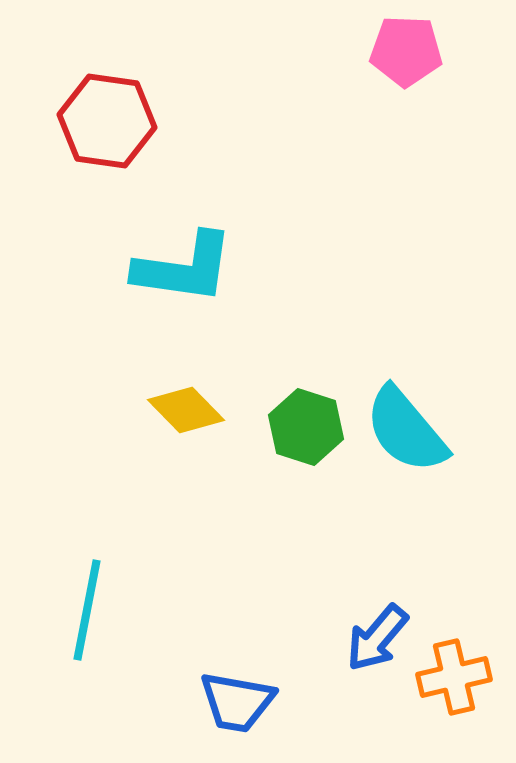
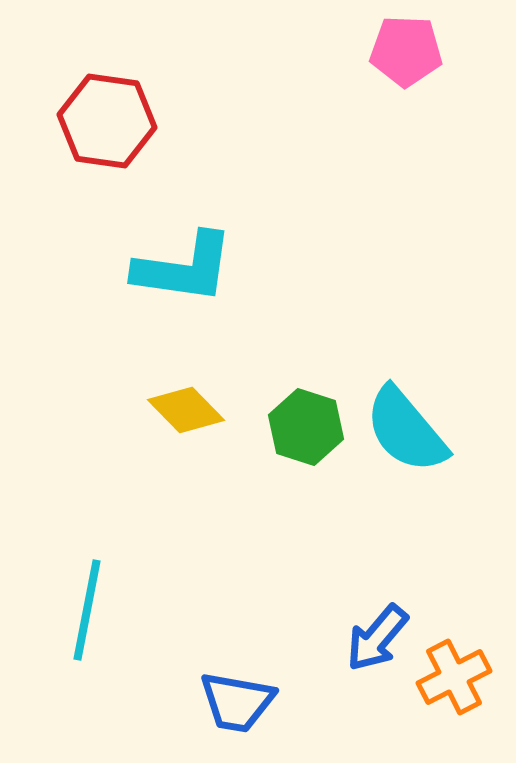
orange cross: rotated 14 degrees counterclockwise
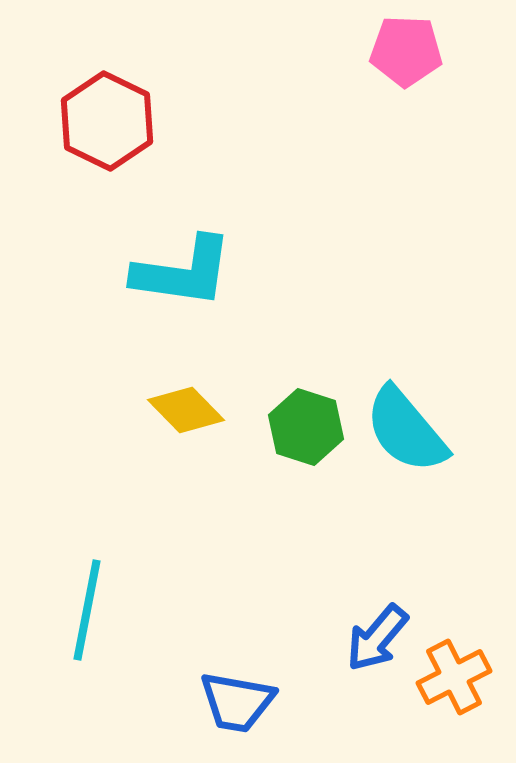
red hexagon: rotated 18 degrees clockwise
cyan L-shape: moved 1 px left, 4 px down
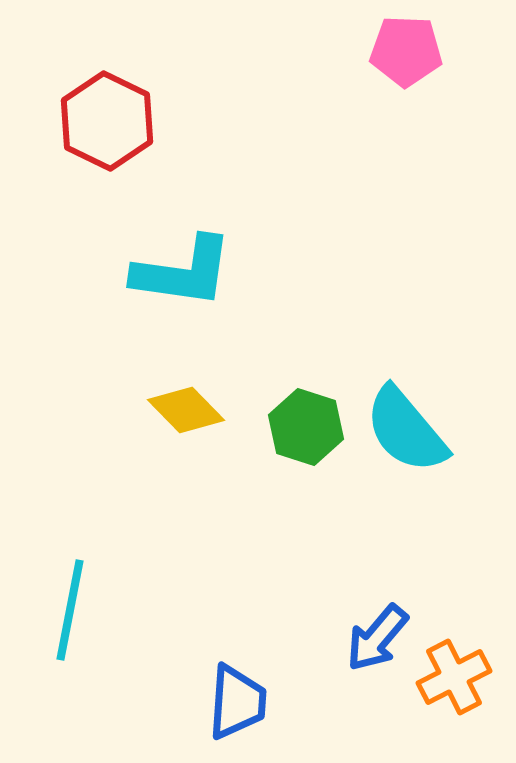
cyan line: moved 17 px left
blue trapezoid: rotated 96 degrees counterclockwise
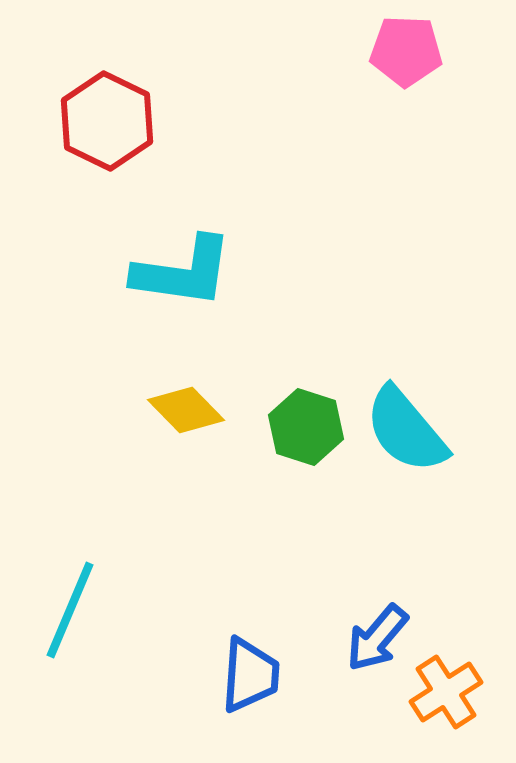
cyan line: rotated 12 degrees clockwise
orange cross: moved 8 px left, 15 px down; rotated 6 degrees counterclockwise
blue trapezoid: moved 13 px right, 27 px up
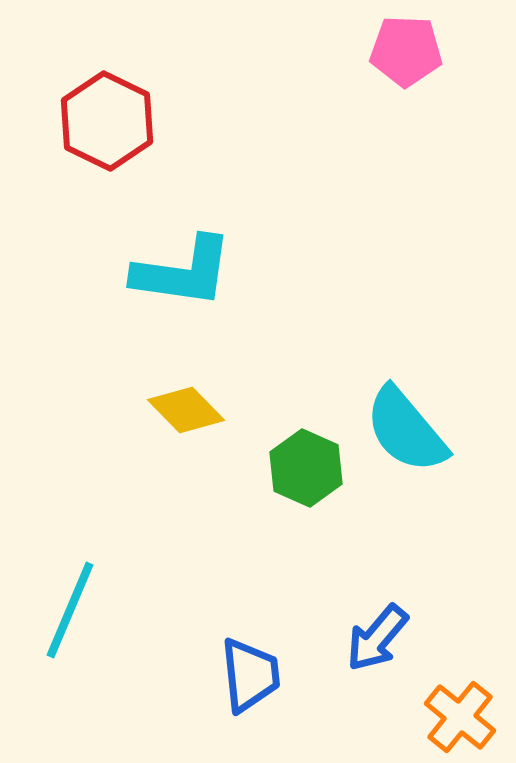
green hexagon: moved 41 px down; rotated 6 degrees clockwise
blue trapezoid: rotated 10 degrees counterclockwise
orange cross: moved 14 px right, 25 px down; rotated 18 degrees counterclockwise
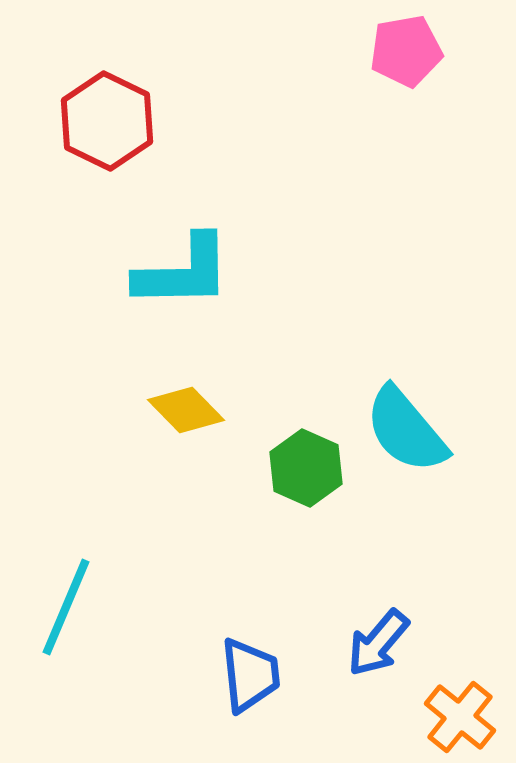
pink pentagon: rotated 12 degrees counterclockwise
cyan L-shape: rotated 9 degrees counterclockwise
cyan line: moved 4 px left, 3 px up
blue arrow: moved 1 px right, 5 px down
